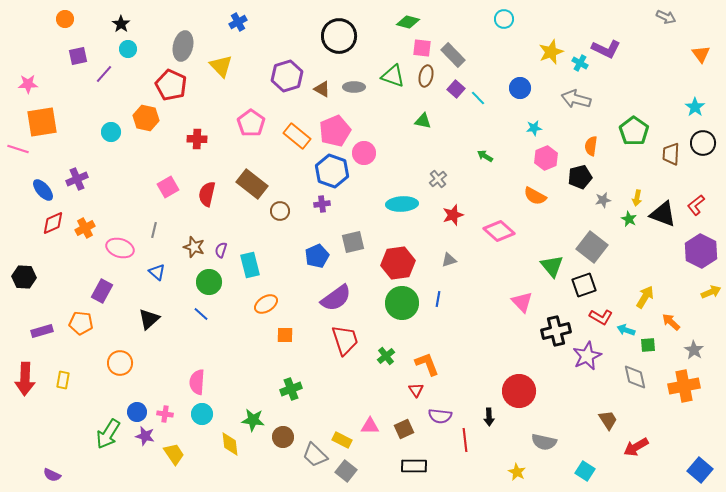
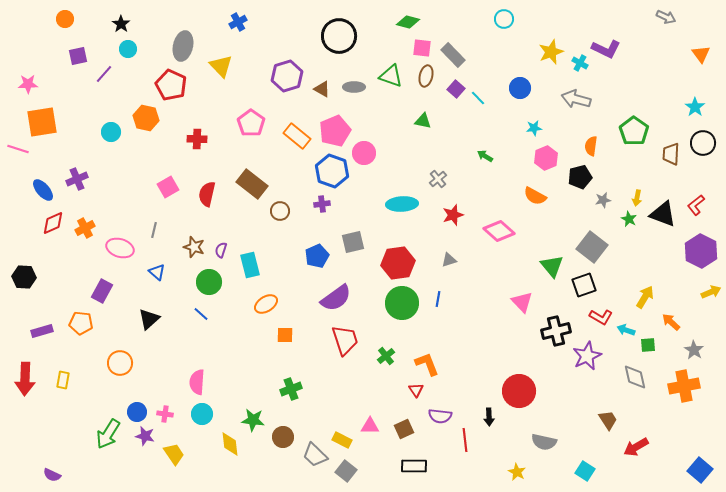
green triangle at (393, 76): moved 2 px left
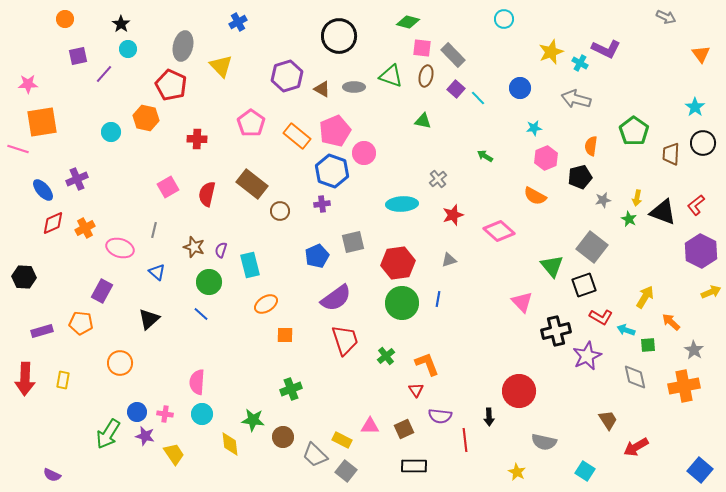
black triangle at (663, 214): moved 2 px up
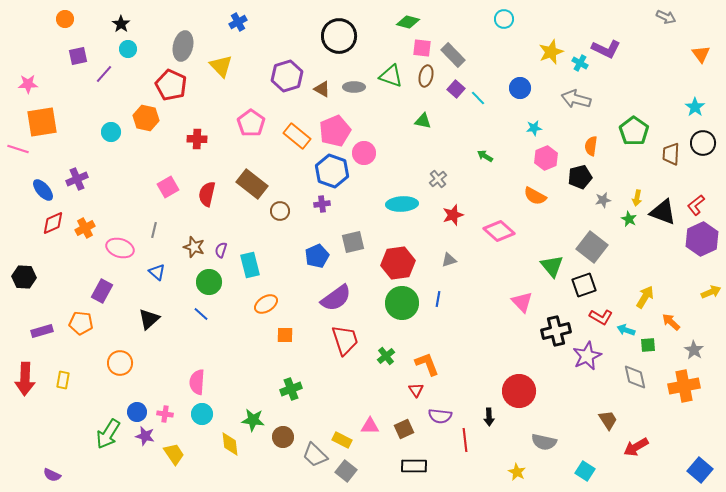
purple hexagon at (701, 251): moved 1 px right, 12 px up; rotated 8 degrees clockwise
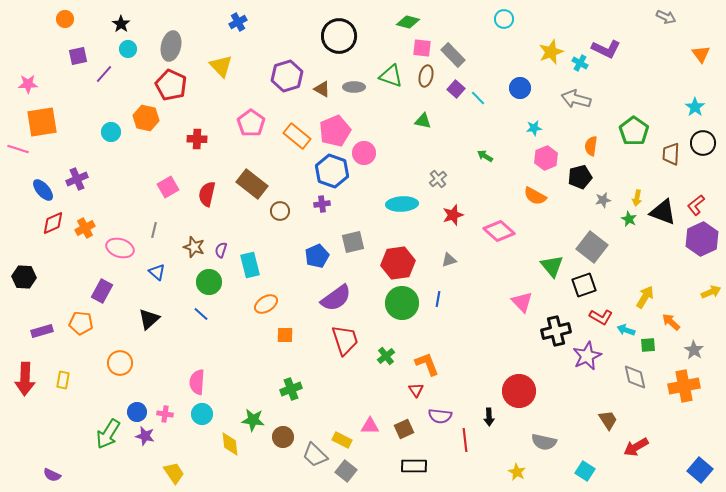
gray ellipse at (183, 46): moved 12 px left
yellow trapezoid at (174, 454): moved 19 px down
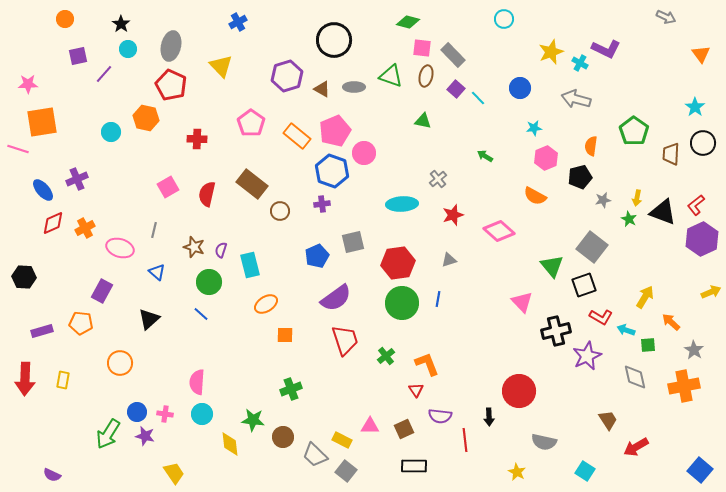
black circle at (339, 36): moved 5 px left, 4 px down
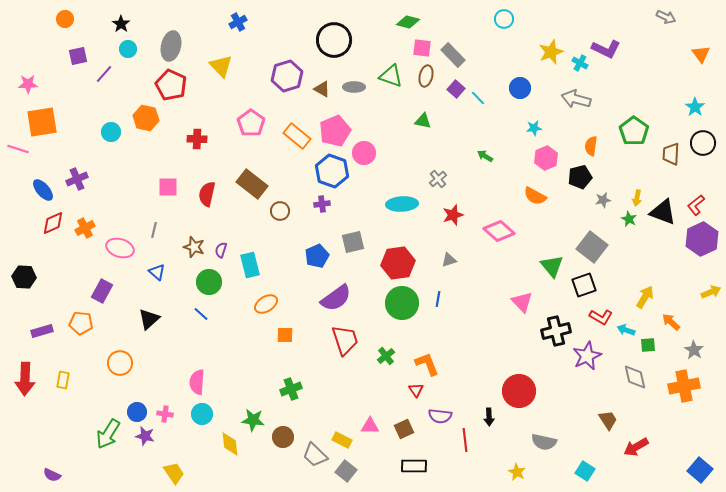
pink square at (168, 187): rotated 30 degrees clockwise
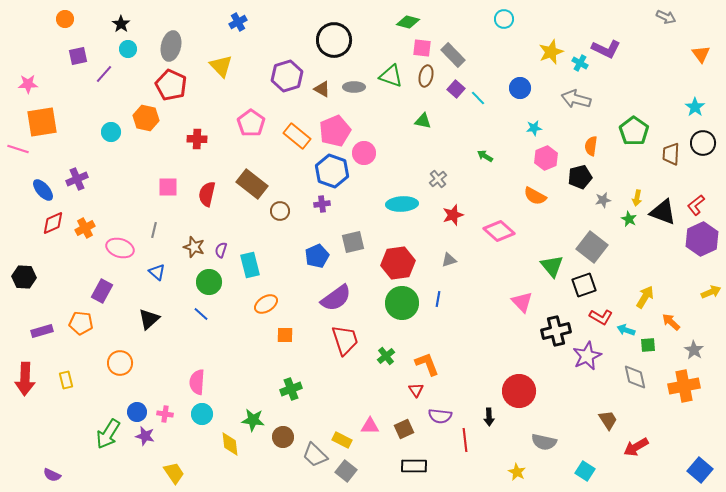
yellow rectangle at (63, 380): moved 3 px right; rotated 24 degrees counterclockwise
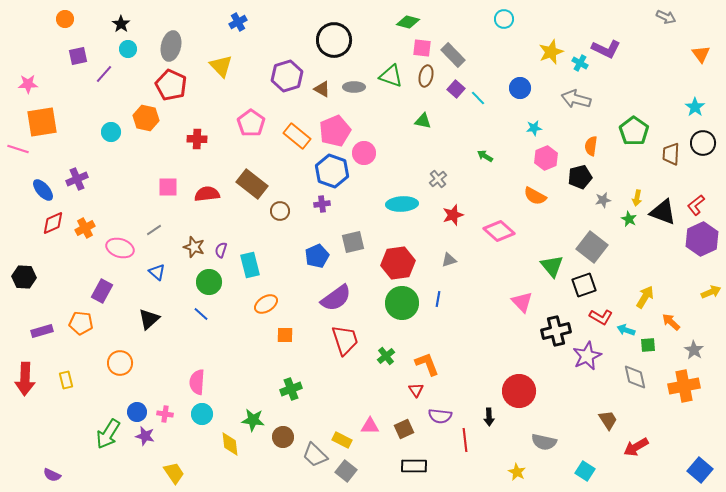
red semicircle at (207, 194): rotated 70 degrees clockwise
gray line at (154, 230): rotated 42 degrees clockwise
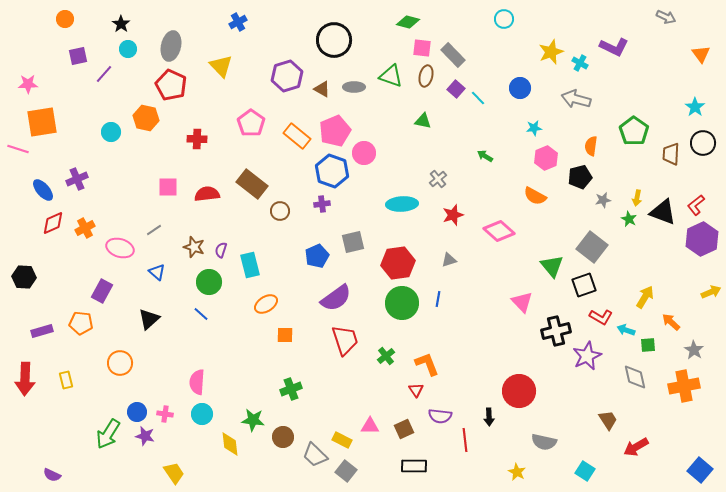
purple L-shape at (606, 49): moved 8 px right, 2 px up
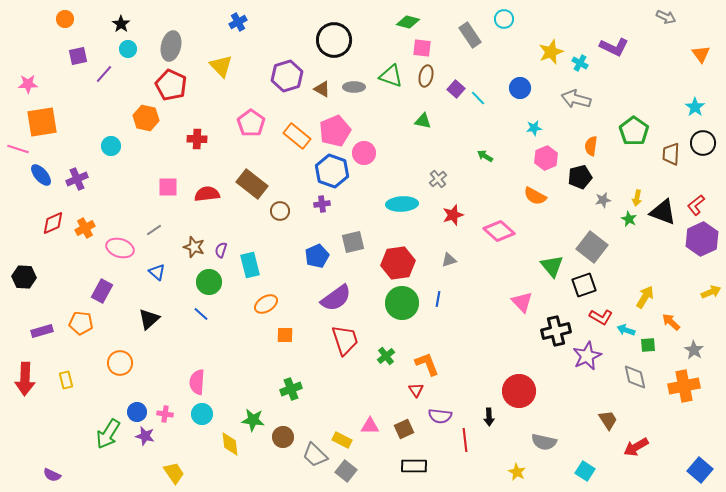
gray rectangle at (453, 55): moved 17 px right, 20 px up; rotated 10 degrees clockwise
cyan circle at (111, 132): moved 14 px down
blue ellipse at (43, 190): moved 2 px left, 15 px up
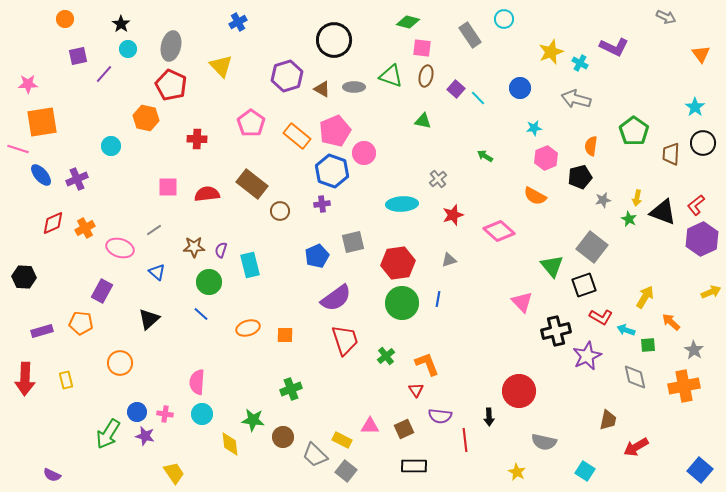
brown star at (194, 247): rotated 20 degrees counterclockwise
orange ellipse at (266, 304): moved 18 px left, 24 px down; rotated 15 degrees clockwise
brown trapezoid at (608, 420): rotated 45 degrees clockwise
